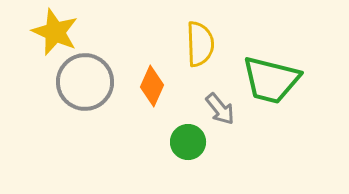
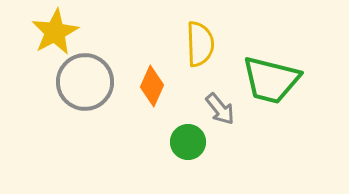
yellow star: rotated 21 degrees clockwise
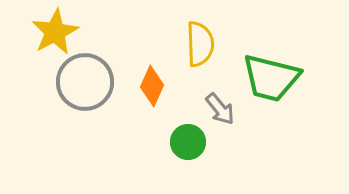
green trapezoid: moved 2 px up
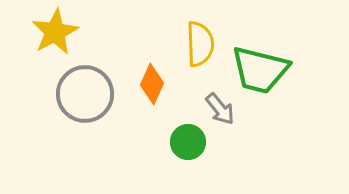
green trapezoid: moved 11 px left, 8 px up
gray circle: moved 12 px down
orange diamond: moved 2 px up
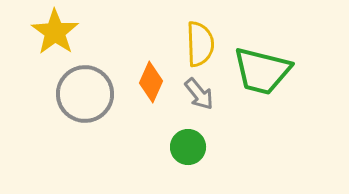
yellow star: rotated 9 degrees counterclockwise
green trapezoid: moved 2 px right, 1 px down
orange diamond: moved 1 px left, 2 px up
gray arrow: moved 21 px left, 15 px up
green circle: moved 5 px down
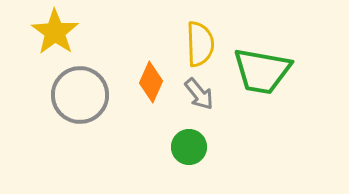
green trapezoid: rotated 4 degrees counterclockwise
gray circle: moved 5 px left, 1 px down
green circle: moved 1 px right
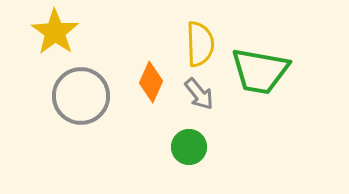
green trapezoid: moved 2 px left
gray circle: moved 1 px right, 1 px down
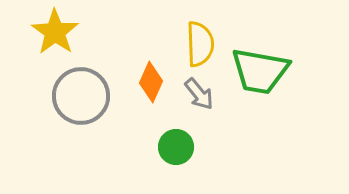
green circle: moved 13 px left
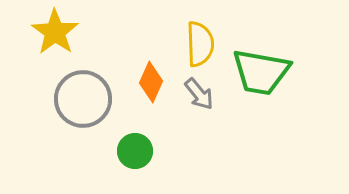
green trapezoid: moved 1 px right, 1 px down
gray circle: moved 2 px right, 3 px down
green circle: moved 41 px left, 4 px down
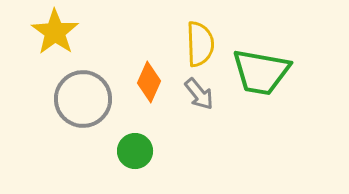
orange diamond: moved 2 px left
